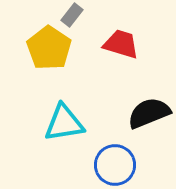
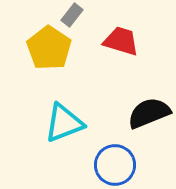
red trapezoid: moved 3 px up
cyan triangle: rotated 12 degrees counterclockwise
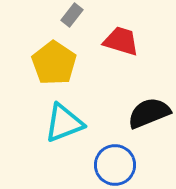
yellow pentagon: moved 5 px right, 15 px down
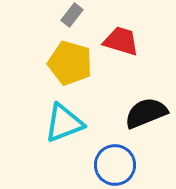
yellow pentagon: moved 16 px right; rotated 18 degrees counterclockwise
black semicircle: moved 3 px left
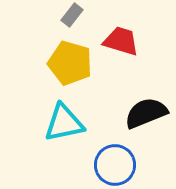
cyan triangle: rotated 9 degrees clockwise
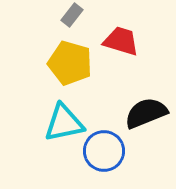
blue circle: moved 11 px left, 14 px up
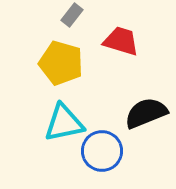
yellow pentagon: moved 9 px left
blue circle: moved 2 px left
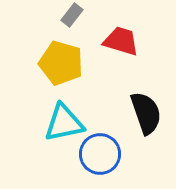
black semicircle: rotated 93 degrees clockwise
blue circle: moved 2 px left, 3 px down
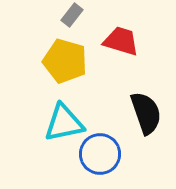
yellow pentagon: moved 4 px right, 2 px up
